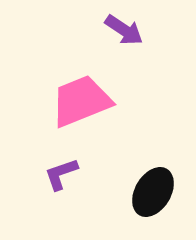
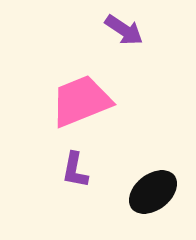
purple L-shape: moved 14 px right, 4 px up; rotated 60 degrees counterclockwise
black ellipse: rotated 21 degrees clockwise
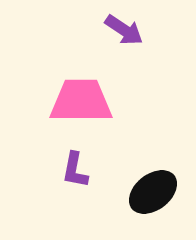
pink trapezoid: rotated 22 degrees clockwise
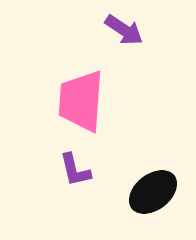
pink trapezoid: rotated 86 degrees counterclockwise
purple L-shape: rotated 24 degrees counterclockwise
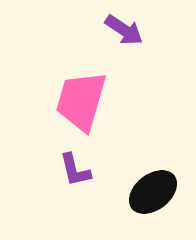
pink trapezoid: rotated 12 degrees clockwise
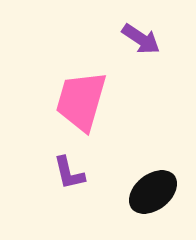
purple arrow: moved 17 px right, 9 px down
purple L-shape: moved 6 px left, 3 px down
